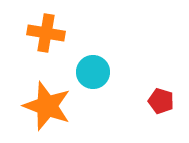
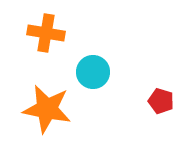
orange star: moved 3 px down; rotated 9 degrees counterclockwise
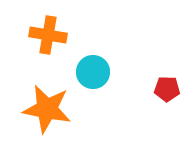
orange cross: moved 2 px right, 2 px down
red pentagon: moved 6 px right, 12 px up; rotated 15 degrees counterclockwise
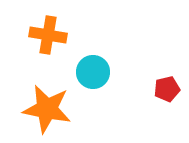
red pentagon: rotated 15 degrees counterclockwise
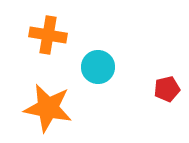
cyan circle: moved 5 px right, 5 px up
orange star: moved 1 px right, 1 px up
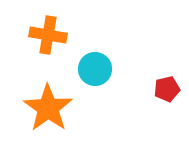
cyan circle: moved 3 px left, 2 px down
orange star: rotated 24 degrees clockwise
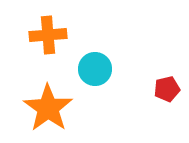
orange cross: rotated 15 degrees counterclockwise
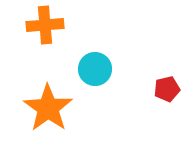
orange cross: moved 3 px left, 10 px up
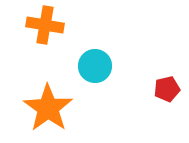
orange cross: rotated 15 degrees clockwise
cyan circle: moved 3 px up
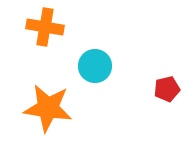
orange cross: moved 2 px down
orange star: rotated 27 degrees counterclockwise
